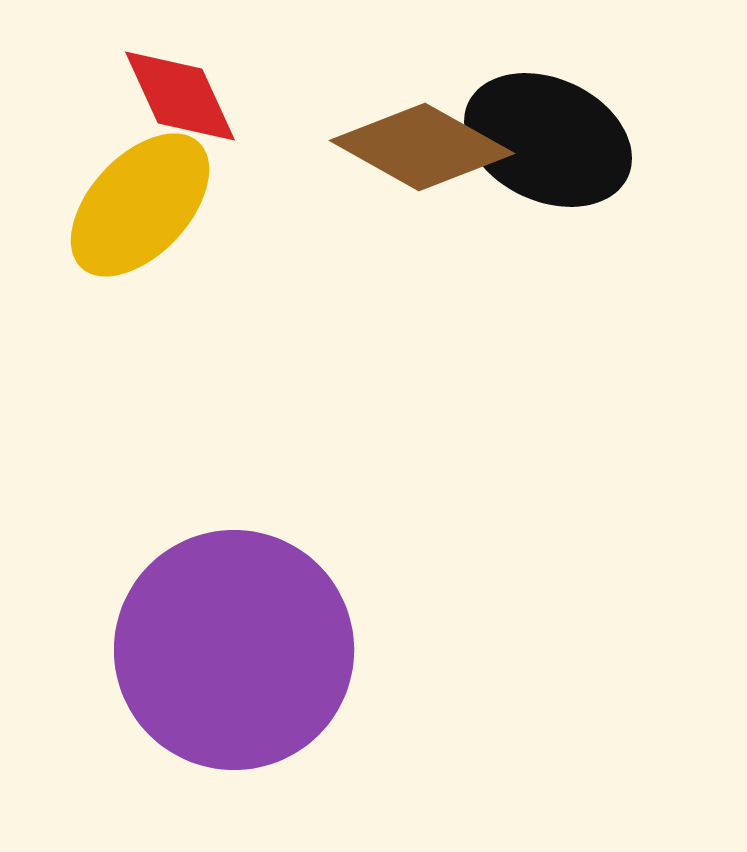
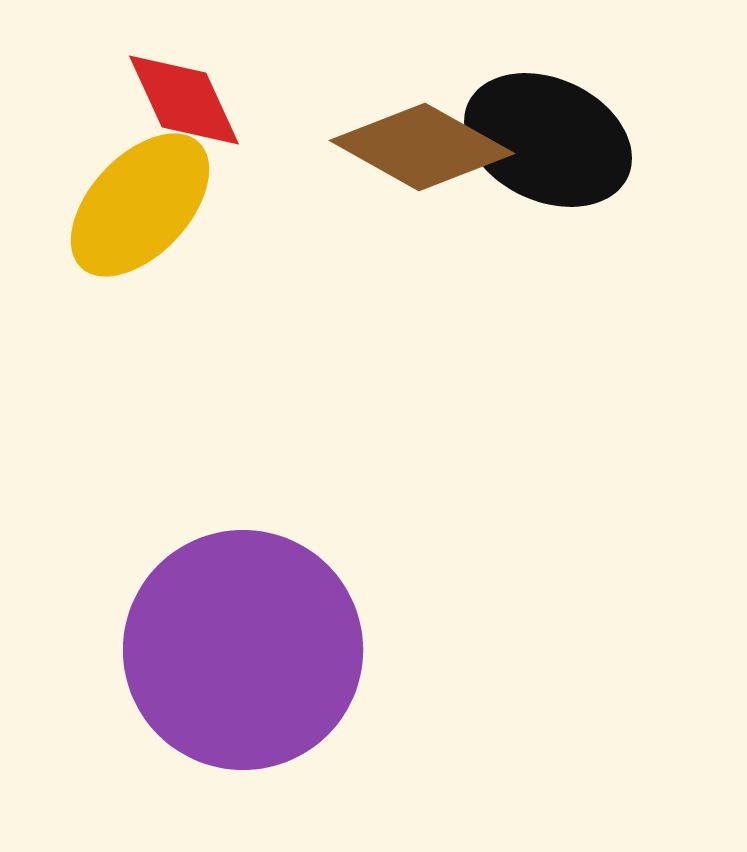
red diamond: moved 4 px right, 4 px down
purple circle: moved 9 px right
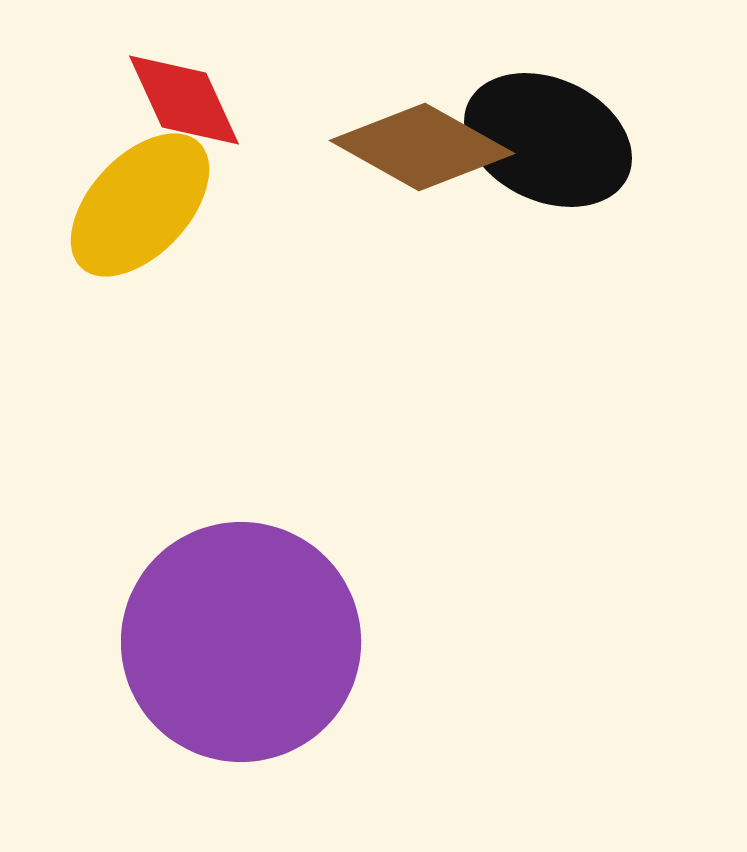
purple circle: moved 2 px left, 8 px up
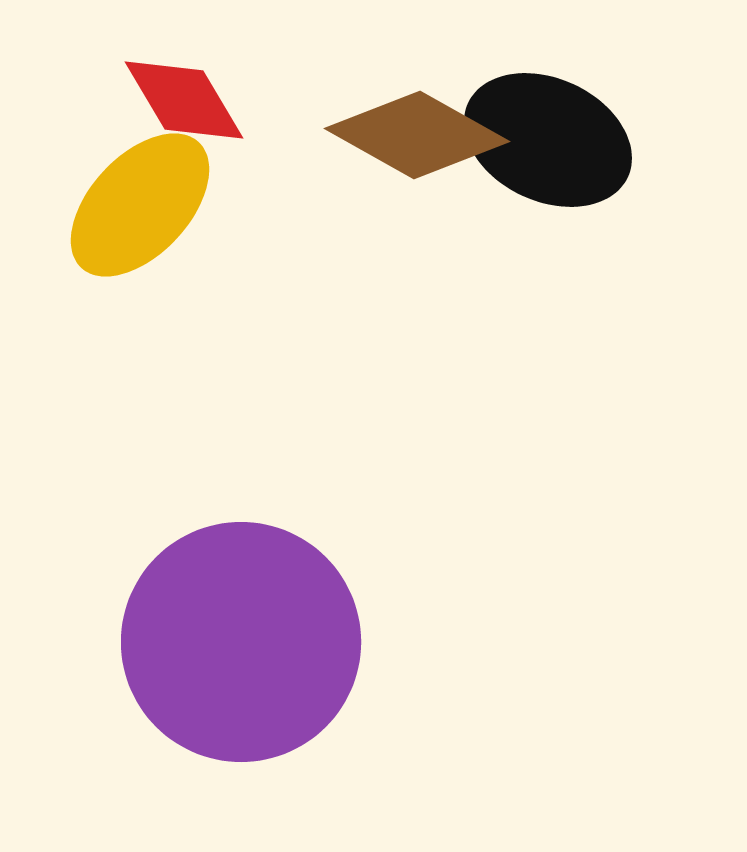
red diamond: rotated 6 degrees counterclockwise
brown diamond: moved 5 px left, 12 px up
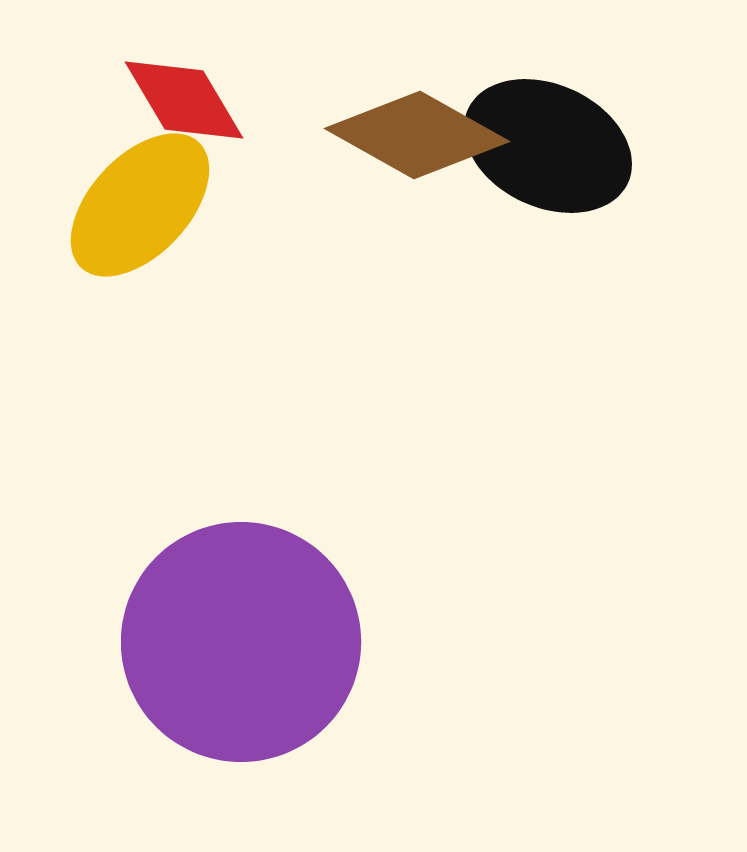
black ellipse: moved 6 px down
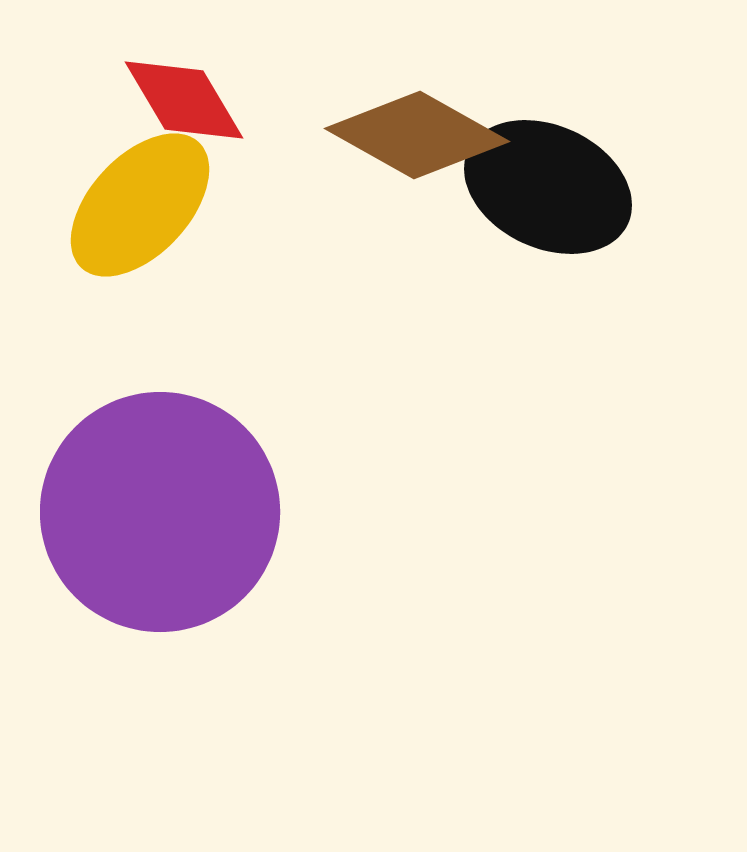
black ellipse: moved 41 px down
purple circle: moved 81 px left, 130 px up
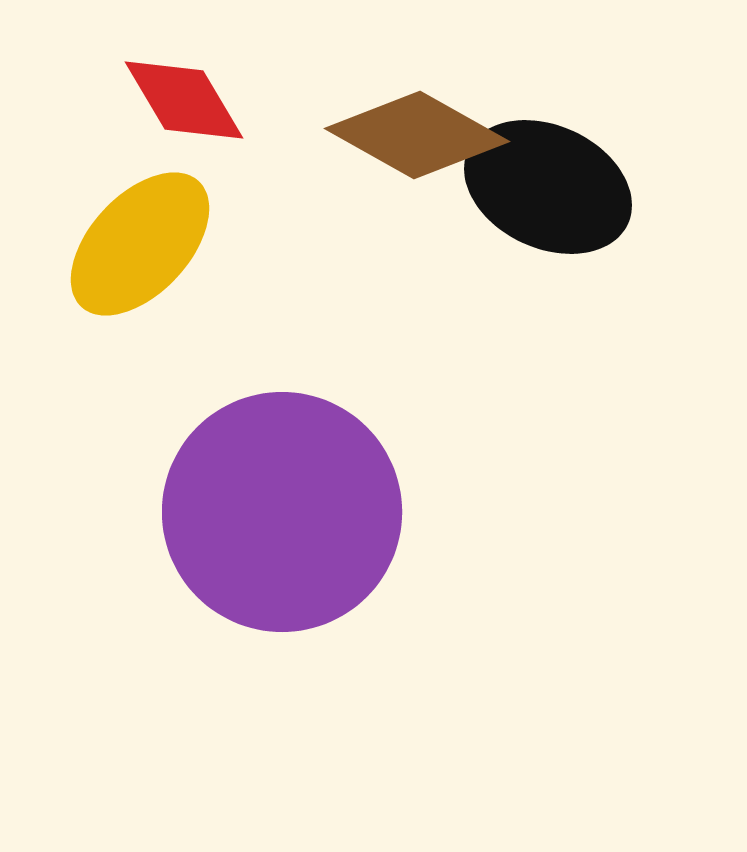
yellow ellipse: moved 39 px down
purple circle: moved 122 px right
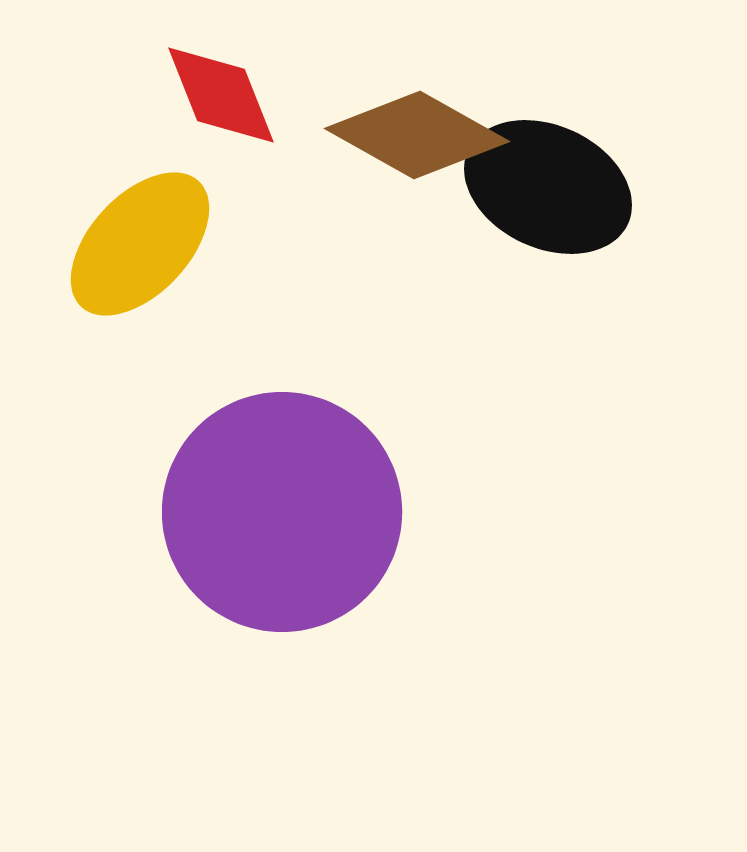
red diamond: moved 37 px right, 5 px up; rotated 9 degrees clockwise
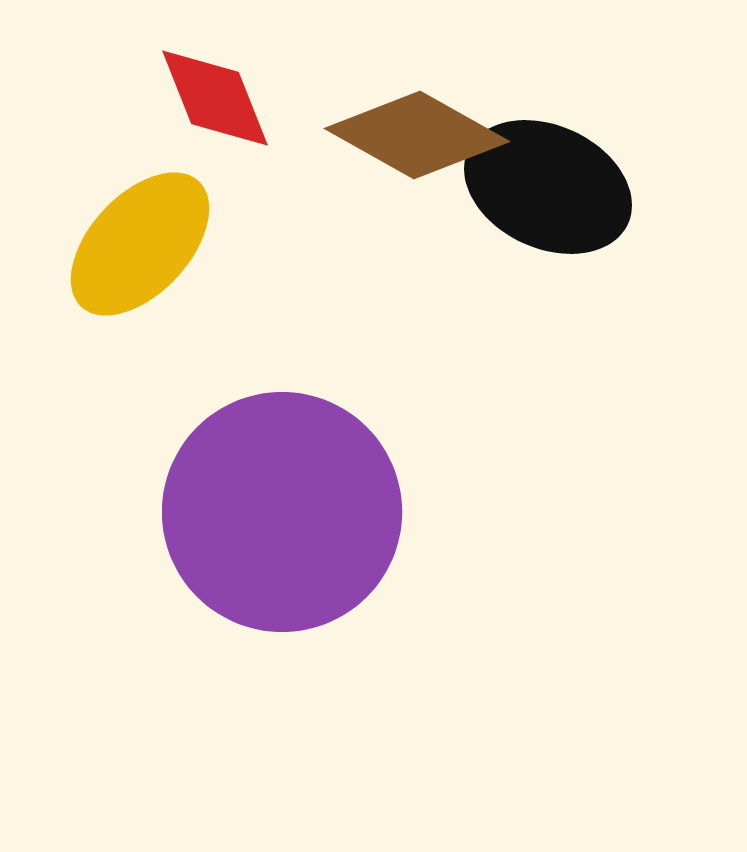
red diamond: moved 6 px left, 3 px down
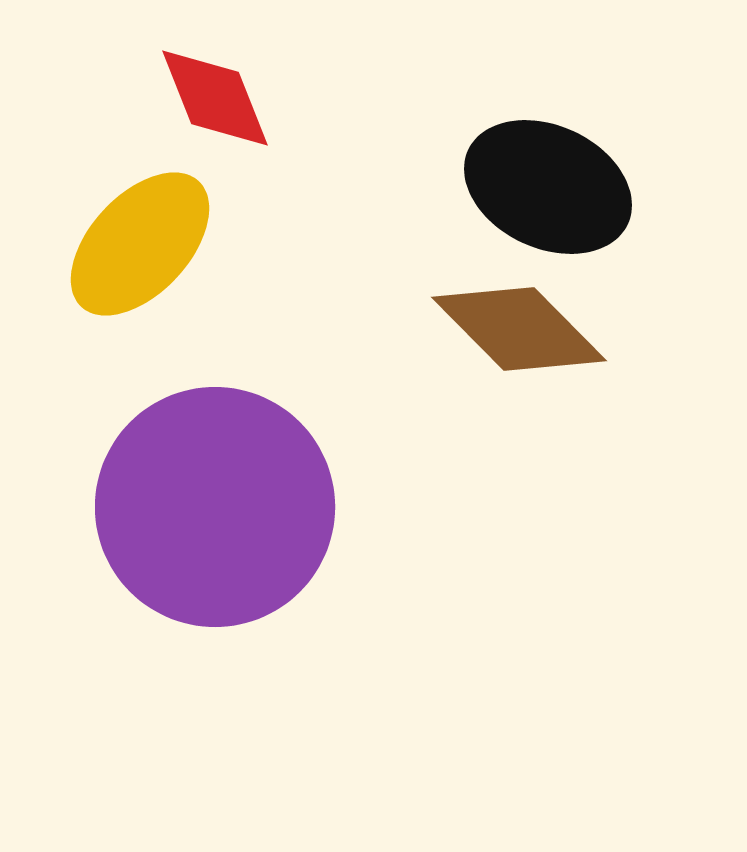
brown diamond: moved 102 px right, 194 px down; rotated 16 degrees clockwise
purple circle: moved 67 px left, 5 px up
